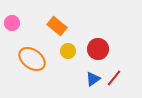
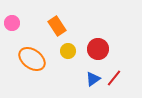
orange rectangle: rotated 18 degrees clockwise
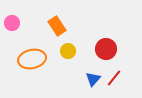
red circle: moved 8 px right
orange ellipse: rotated 48 degrees counterclockwise
blue triangle: rotated 14 degrees counterclockwise
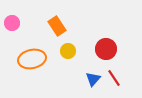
red line: rotated 72 degrees counterclockwise
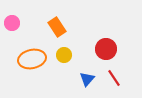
orange rectangle: moved 1 px down
yellow circle: moved 4 px left, 4 px down
blue triangle: moved 6 px left
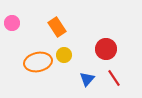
orange ellipse: moved 6 px right, 3 px down
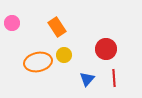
red line: rotated 30 degrees clockwise
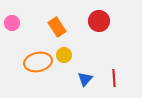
red circle: moved 7 px left, 28 px up
blue triangle: moved 2 px left
